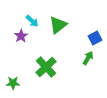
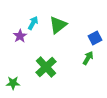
cyan arrow: moved 1 px right, 2 px down; rotated 104 degrees counterclockwise
purple star: moved 1 px left
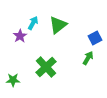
green star: moved 3 px up
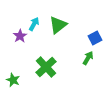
cyan arrow: moved 1 px right, 1 px down
green star: rotated 24 degrees clockwise
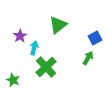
cyan arrow: moved 24 px down; rotated 16 degrees counterclockwise
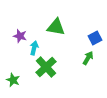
green triangle: moved 2 px left, 2 px down; rotated 48 degrees clockwise
purple star: rotated 24 degrees counterclockwise
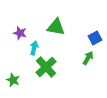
purple star: moved 3 px up
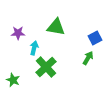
purple star: moved 2 px left; rotated 16 degrees counterclockwise
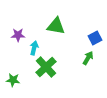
green triangle: moved 1 px up
purple star: moved 2 px down
green star: rotated 16 degrees counterclockwise
